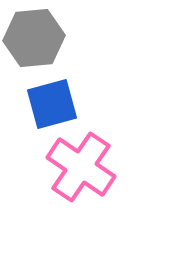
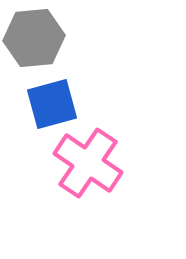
pink cross: moved 7 px right, 4 px up
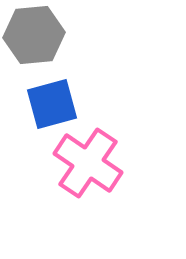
gray hexagon: moved 3 px up
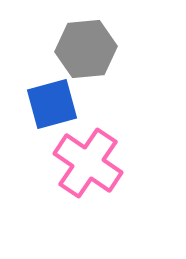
gray hexagon: moved 52 px right, 14 px down
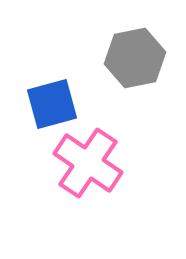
gray hexagon: moved 49 px right, 9 px down; rotated 6 degrees counterclockwise
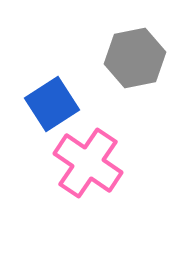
blue square: rotated 18 degrees counterclockwise
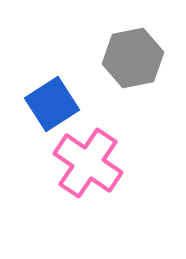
gray hexagon: moved 2 px left
